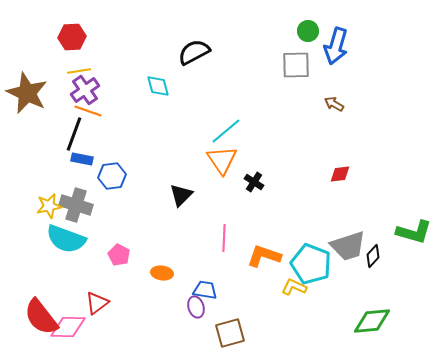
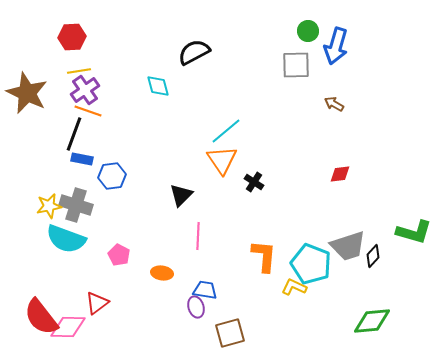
pink line: moved 26 px left, 2 px up
orange L-shape: rotated 76 degrees clockwise
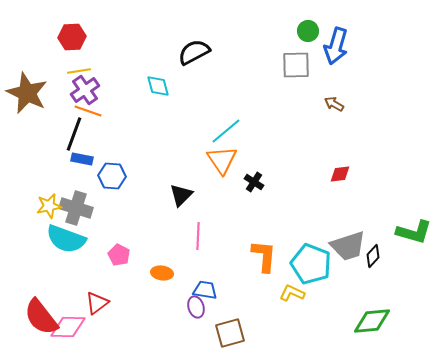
blue hexagon: rotated 12 degrees clockwise
gray cross: moved 3 px down
yellow L-shape: moved 2 px left, 6 px down
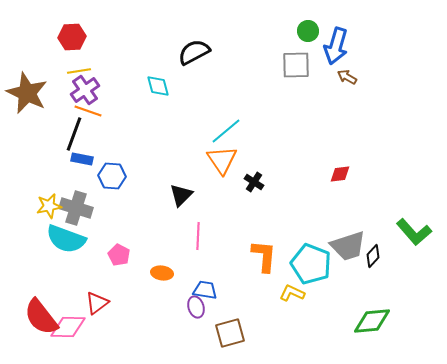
brown arrow: moved 13 px right, 27 px up
green L-shape: rotated 33 degrees clockwise
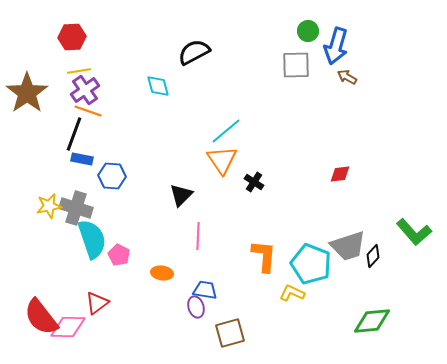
brown star: rotated 12 degrees clockwise
cyan semicircle: moved 26 px right; rotated 129 degrees counterclockwise
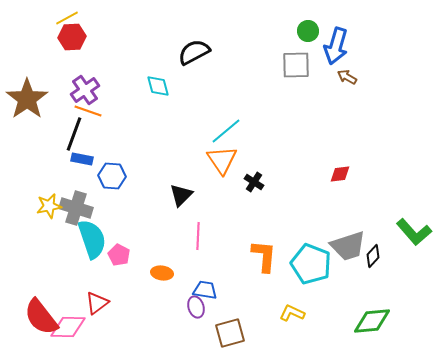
yellow line: moved 12 px left, 53 px up; rotated 20 degrees counterclockwise
brown star: moved 6 px down
yellow L-shape: moved 20 px down
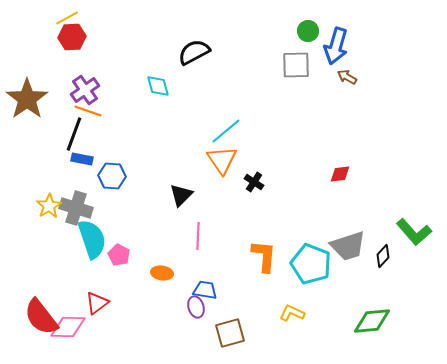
yellow star: rotated 20 degrees counterclockwise
black diamond: moved 10 px right
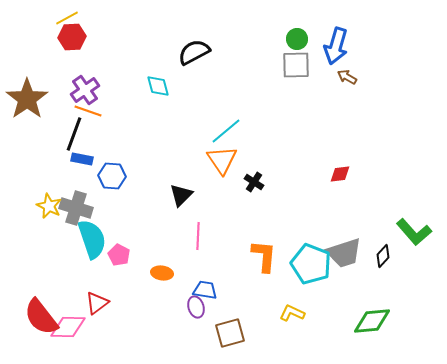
green circle: moved 11 px left, 8 px down
yellow star: rotated 15 degrees counterclockwise
gray trapezoid: moved 4 px left, 7 px down
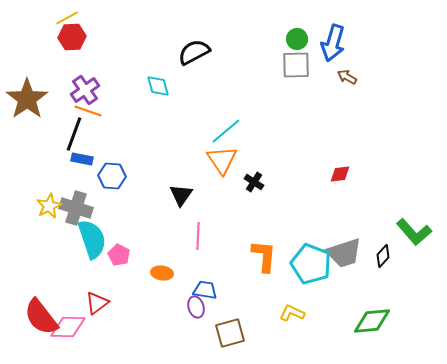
blue arrow: moved 3 px left, 3 px up
black triangle: rotated 10 degrees counterclockwise
yellow star: rotated 20 degrees clockwise
